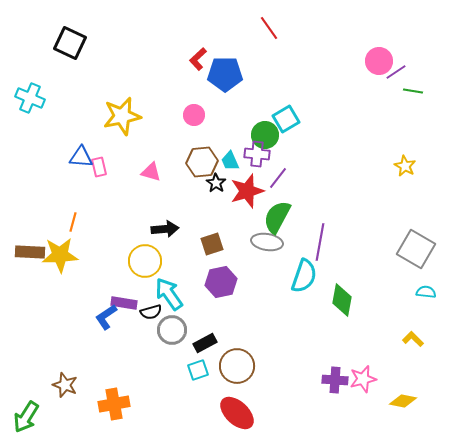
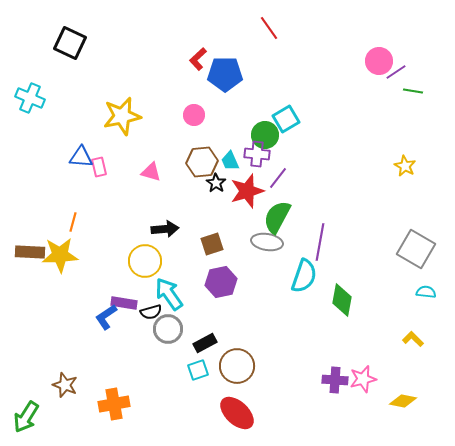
gray circle at (172, 330): moved 4 px left, 1 px up
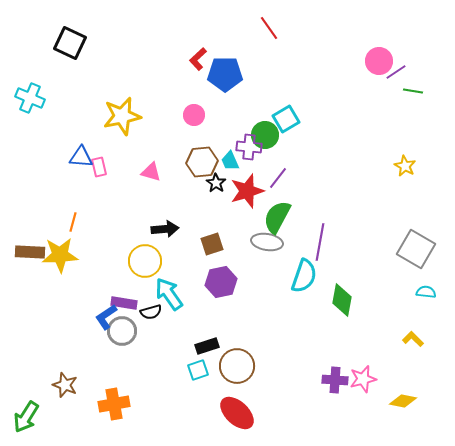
purple cross at (257, 154): moved 8 px left, 7 px up
gray circle at (168, 329): moved 46 px left, 2 px down
black rectangle at (205, 343): moved 2 px right, 3 px down; rotated 10 degrees clockwise
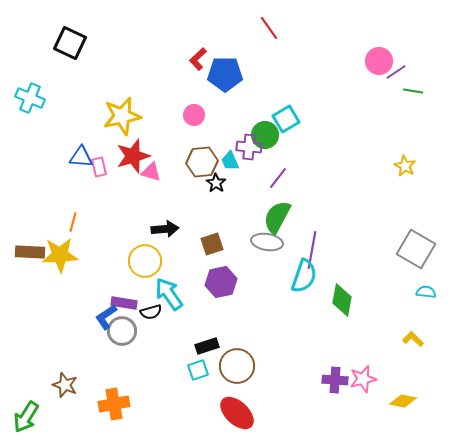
red star at (247, 191): moved 114 px left, 35 px up
purple line at (320, 242): moved 8 px left, 8 px down
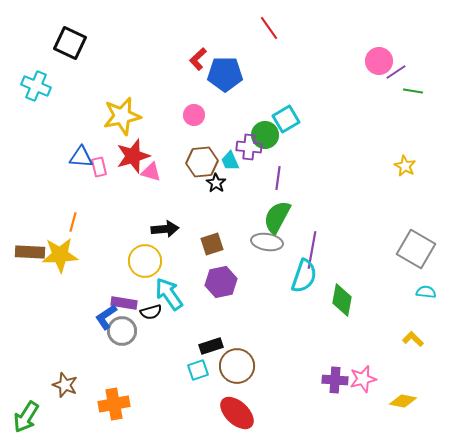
cyan cross at (30, 98): moved 6 px right, 12 px up
purple line at (278, 178): rotated 30 degrees counterclockwise
black rectangle at (207, 346): moved 4 px right
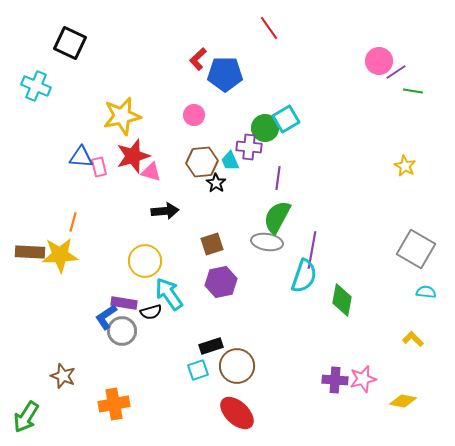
green circle at (265, 135): moved 7 px up
black arrow at (165, 229): moved 18 px up
brown star at (65, 385): moved 2 px left, 9 px up
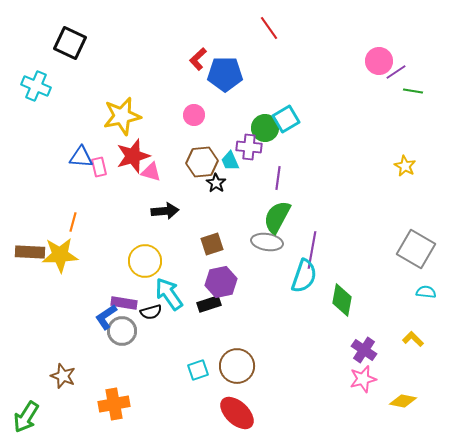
black rectangle at (211, 346): moved 2 px left, 42 px up
purple cross at (335, 380): moved 29 px right, 30 px up; rotated 30 degrees clockwise
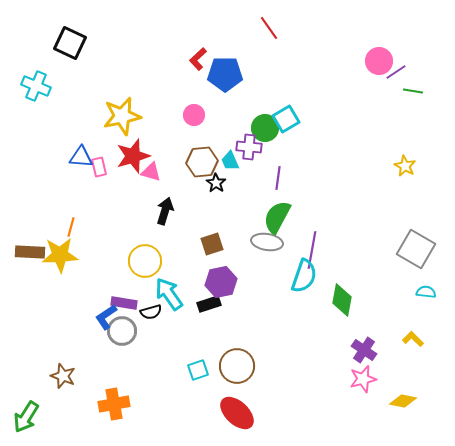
black arrow at (165, 211): rotated 68 degrees counterclockwise
orange line at (73, 222): moved 2 px left, 5 px down
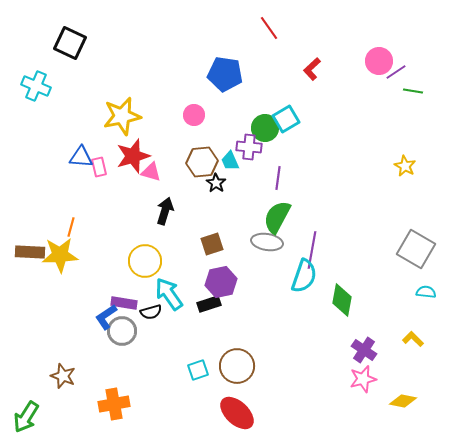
red L-shape at (198, 59): moved 114 px right, 10 px down
blue pentagon at (225, 74): rotated 8 degrees clockwise
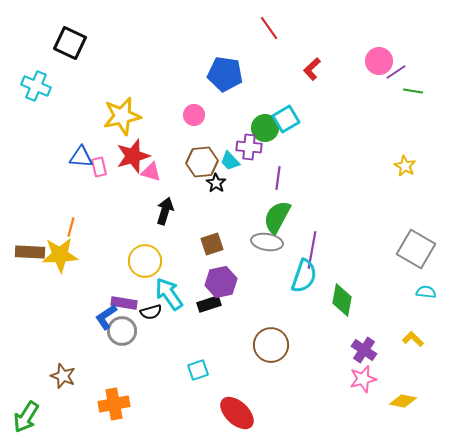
cyan trapezoid at (230, 161): rotated 20 degrees counterclockwise
brown circle at (237, 366): moved 34 px right, 21 px up
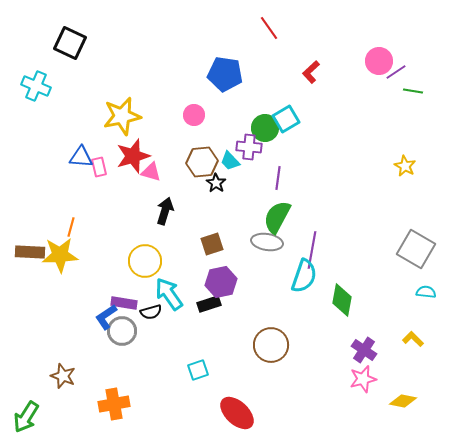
red L-shape at (312, 69): moved 1 px left, 3 px down
